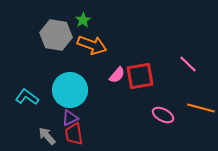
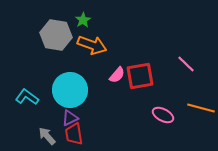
pink line: moved 2 px left
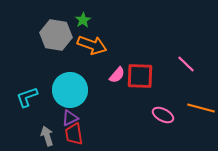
red square: rotated 12 degrees clockwise
cyan L-shape: rotated 55 degrees counterclockwise
gray arrow: rotated 24 degrees clockwise
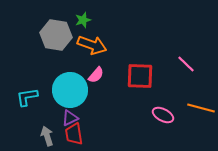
green star: rotated 14 degrees clockwise
pink semicircle: moved 21 px left
cyan L-shape: rotated 10 degrees clockwise
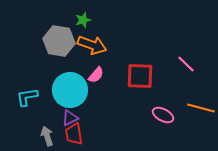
gray hexagon: moved 3 px right, 6 px down
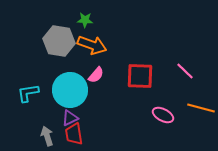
green star: moved 2 px right; rotated 21 degrees clockwise
pink line: moved 1 px left, 7 px down
cyan L-shape: moved 1 px right, 4 px up
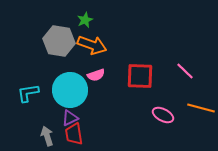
green star: rotated 28 degrees counterclockwise
pink semicircle: rotated 30 degrees clockwise
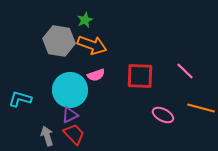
cyan L-shape: moved 8 px left, 6 px down; rotated 25 degrees clockwise
purple triangle: moved 3 px up
red trapezoid: rotated 145 degrees clockwise
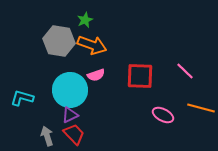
cyan L-shape: moved 2 px right, 1 px up
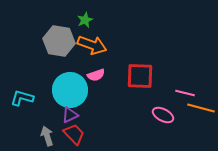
pink line: moved 22 px down; rotated 30 degrees counterclockwise
